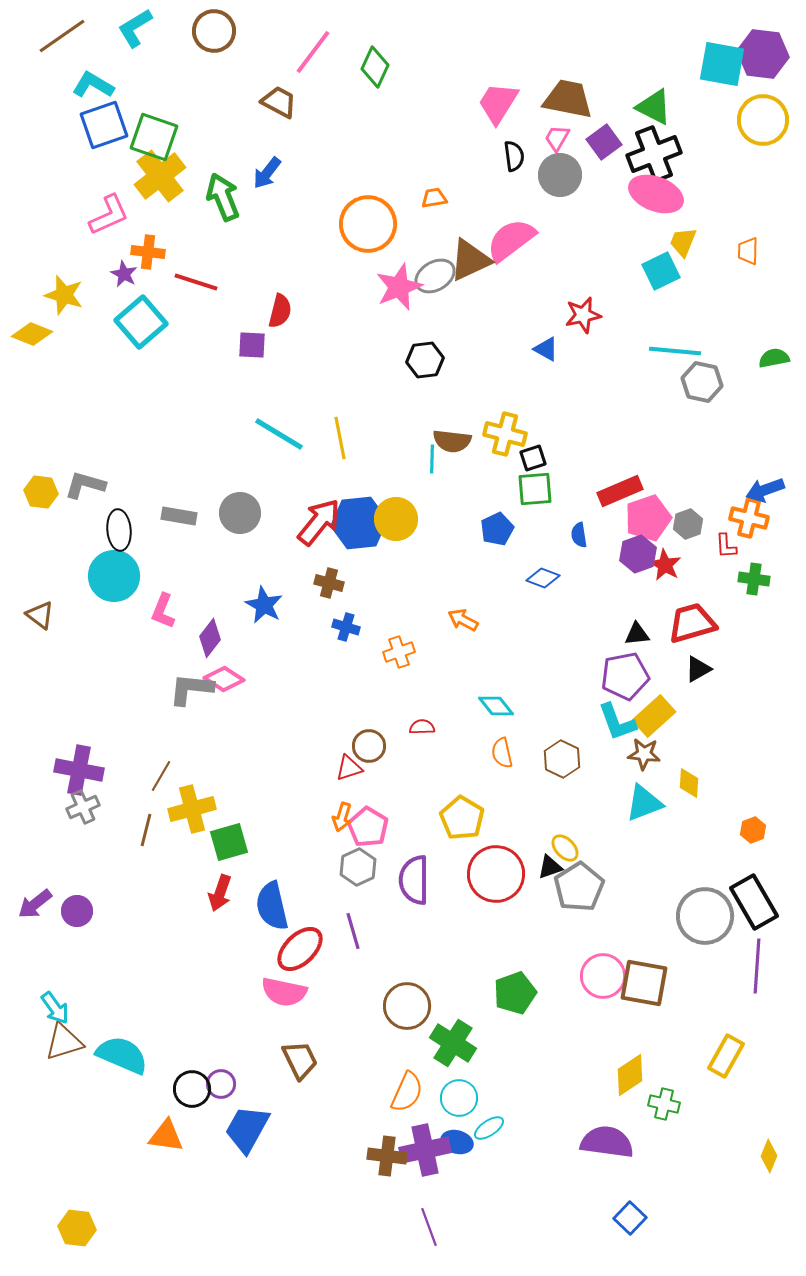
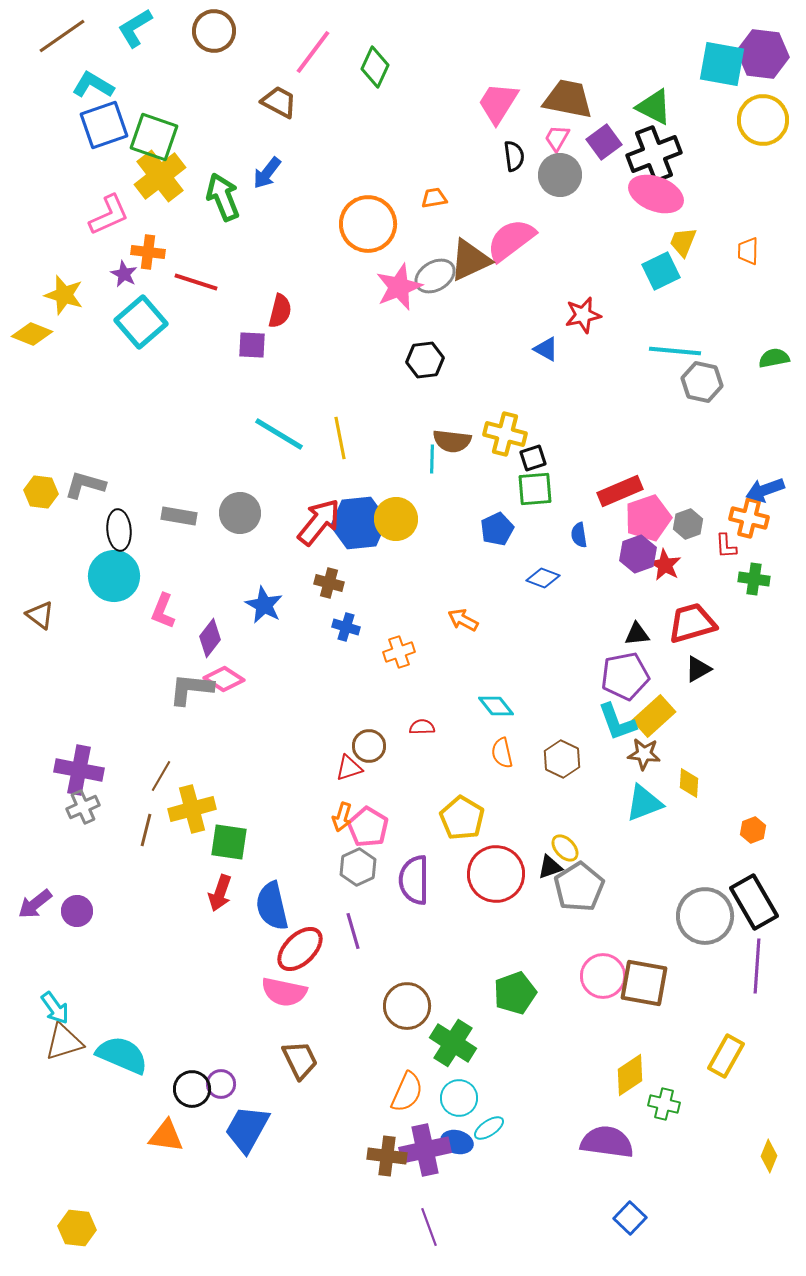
green square at (229, 842): rotated 24 degrees clockwise
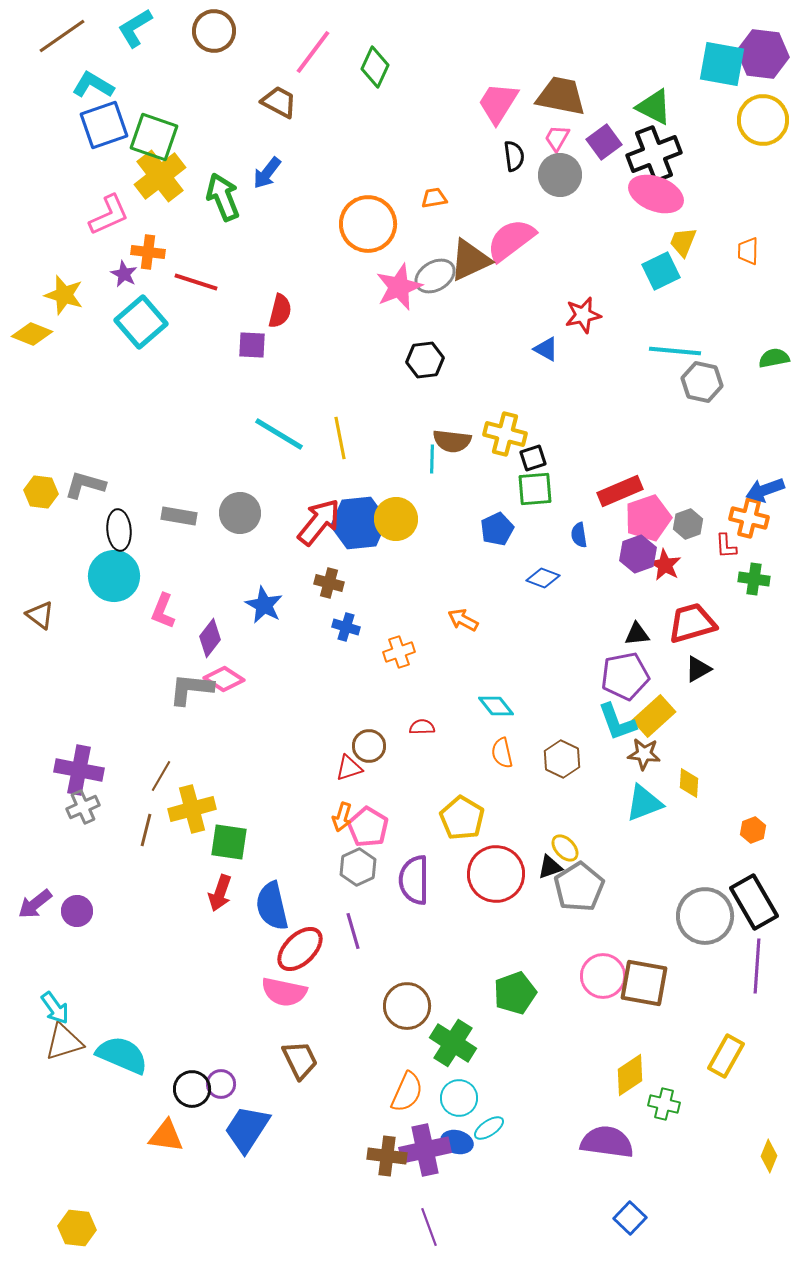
brown trapezoid at (568, 99): moved 7 px left, 3 px up
blue trapezoid at (247, 1129): rotated 4 degrees clockwise
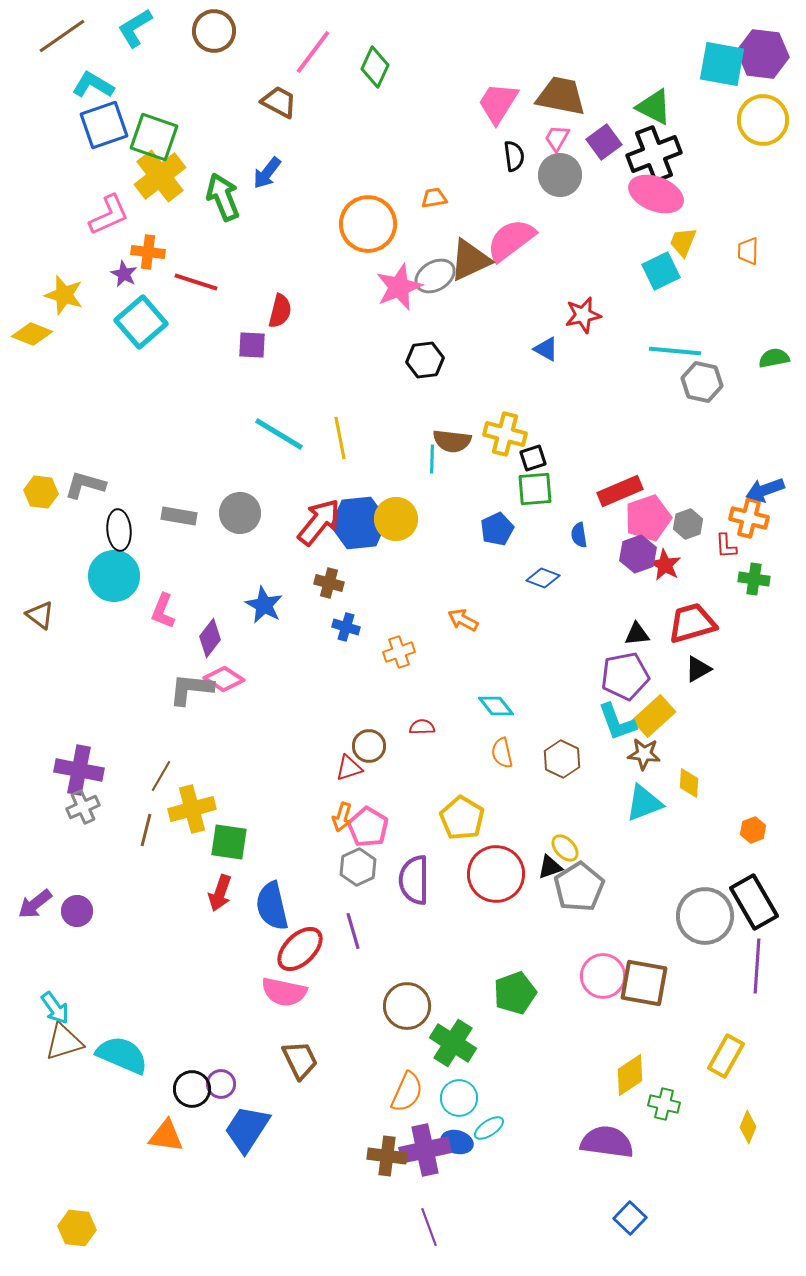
yellow diamond at (769, 1156): moved 21 px left, 29 px up
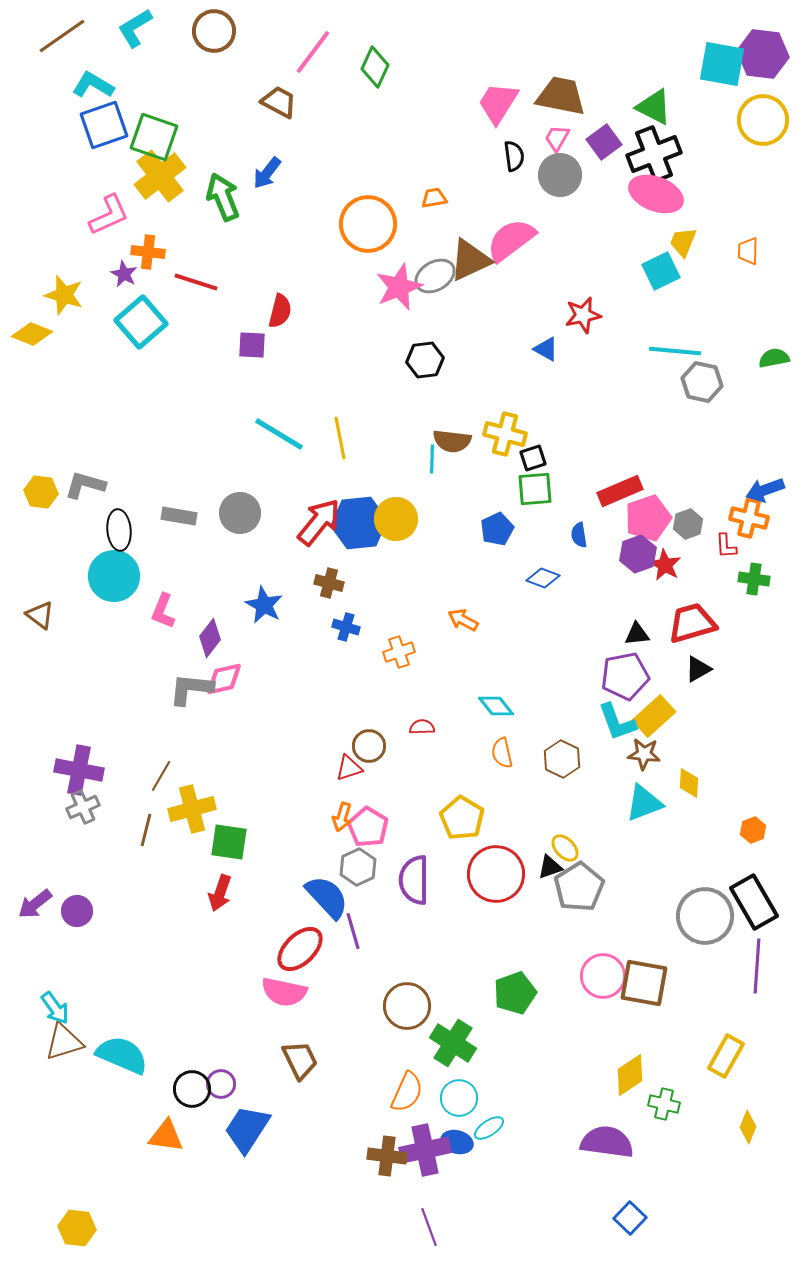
pink diamond at (224, 679): rotated 45 degrees counterclockwise
blue semicircle at (272, 906): moved 55 px right, 9 px up; rotated 150 degrees clockwise
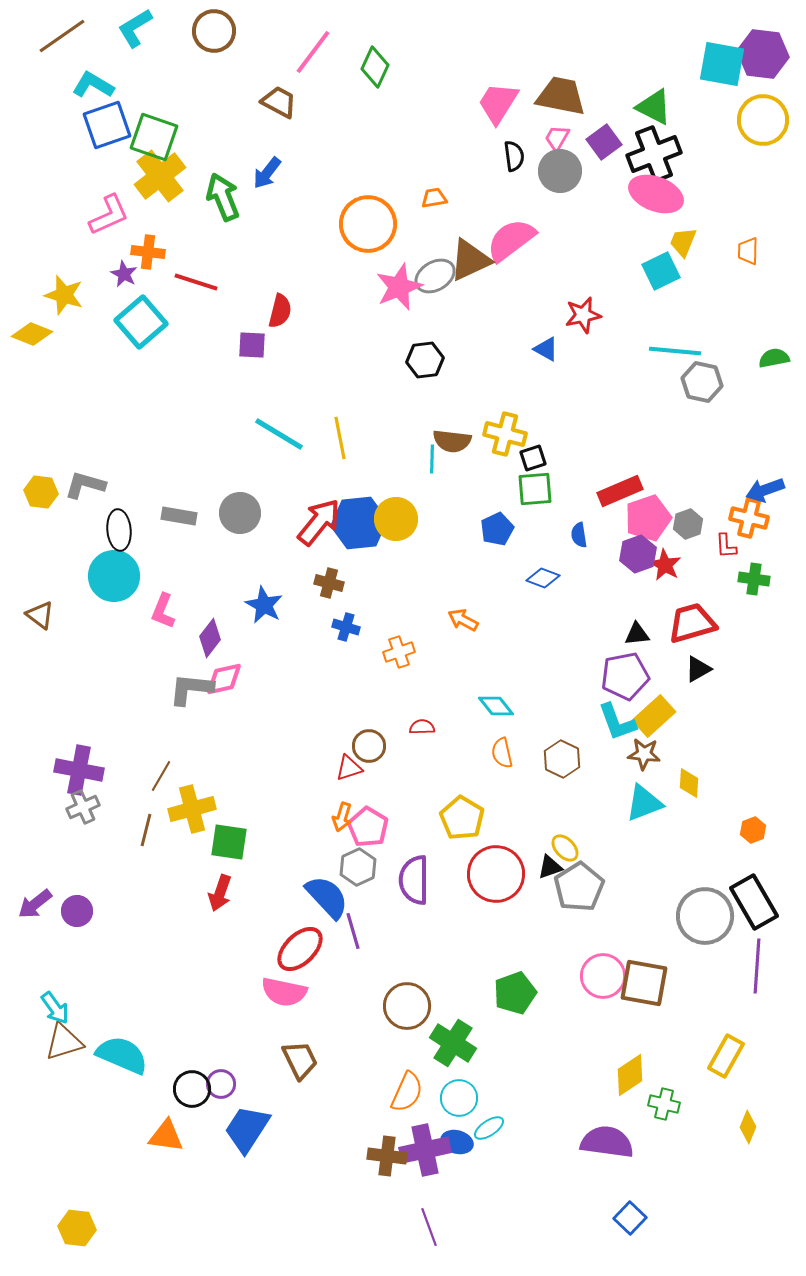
blue square at (104, 125): moved 3 px right
gray circle at (560, 175): moved 4 px up
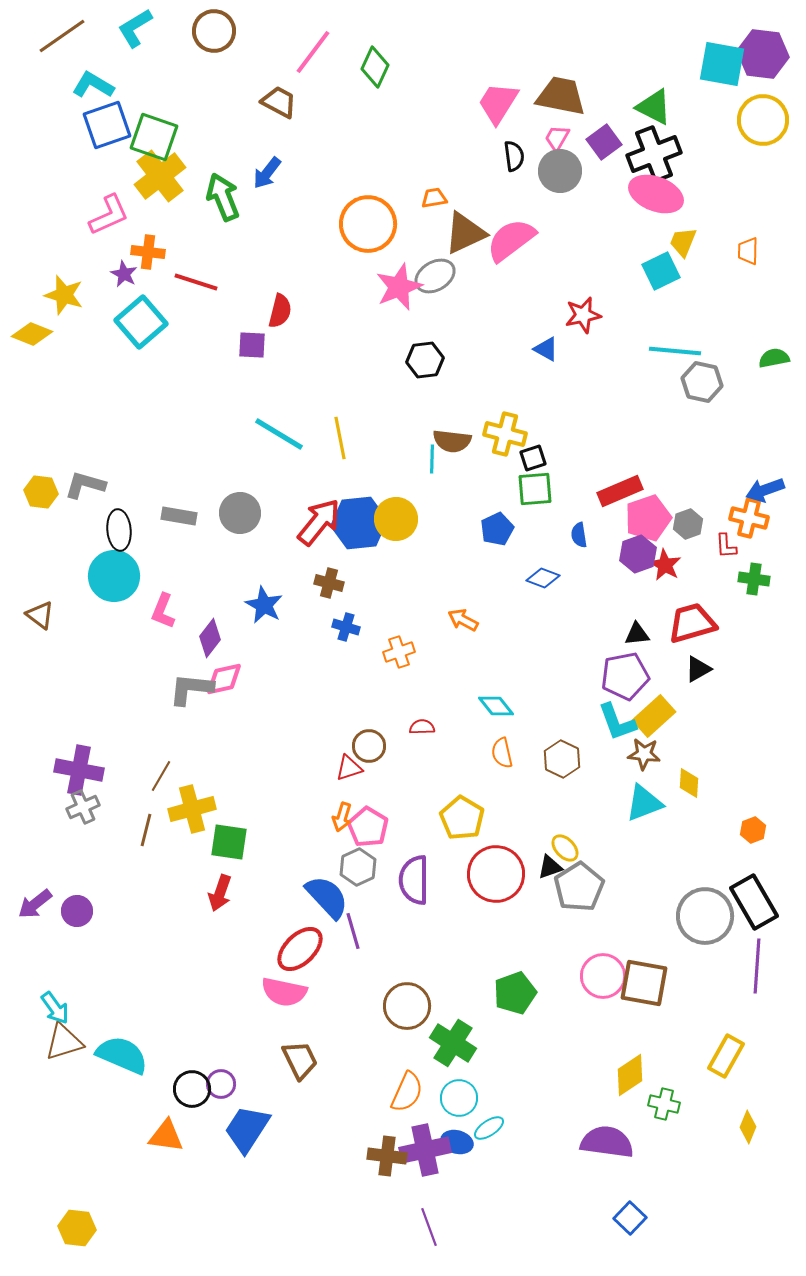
brown triangle at (470, 260): moved 5 px left, 27 px up
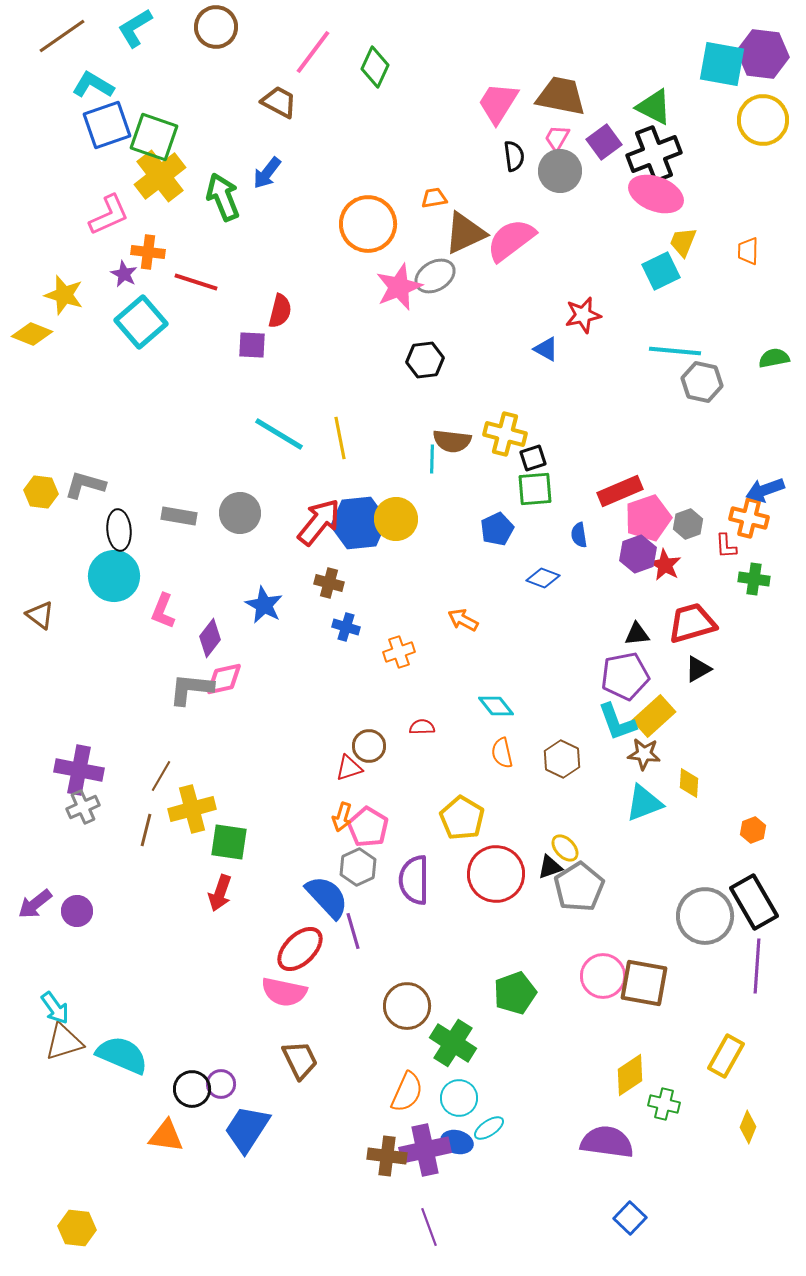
brown circle at (214, 31): moved 2 px right, 4 px up
